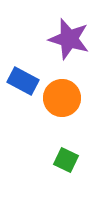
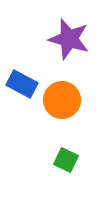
blue rectangle: moved 1 px left, 3 px down
orange circle: moved 2 px down
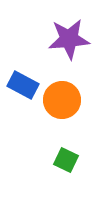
purple star: rotated 21 degrees counterclockwise
blue rectangle: moved 1 px right, 1 px down
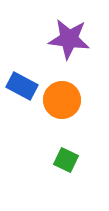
purple star: rotated 12 degrees clockwise
blue rectangle: moved 1 px left, 1 px down
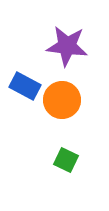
purple star: moved 2 px left, 7 px down
blue rectangle: moved 3 px right
